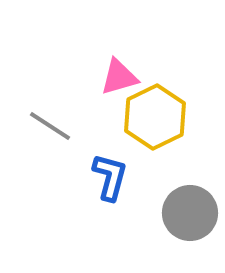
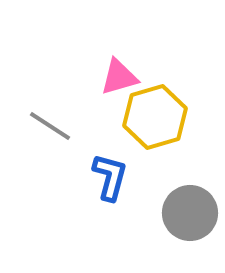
yellow hexagon: rotated 10 degrees clockwise
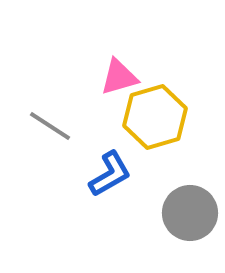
blue L-shape: moved 3 px up; rotated 45 degrees clockwise
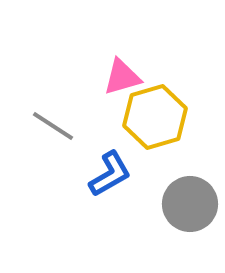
pink triangle: moved 3 px right
gray line: moved 3 px right
gray circle: moved 9 px up
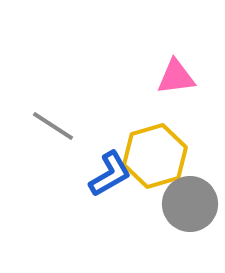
pink triangle: moved 54 px right; rotated 9 degrees clockwise
yellow hexagon: moved 39 px down
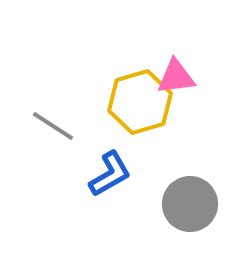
yellow hexagon: moved 15 px left, 54 px up
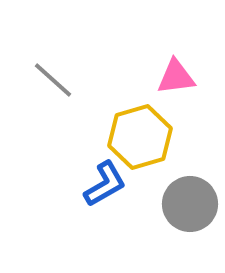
yellow hexagon: moved 35 px down
gray line: moved 46 px up; rotated 9 degrees clockwise
blue L-shape: moved 5 px left, 10 px down
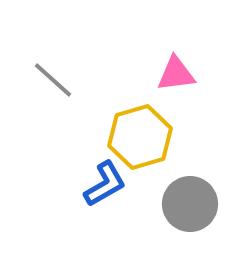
pink triangle: moved 3 px up
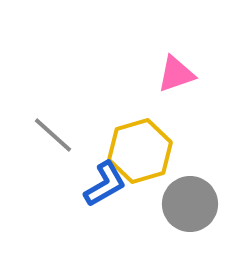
pink triangle: rotated 12 degrees counterclockwise
gray line: moved 55 px down
yellow hexagon: moved 14 px down
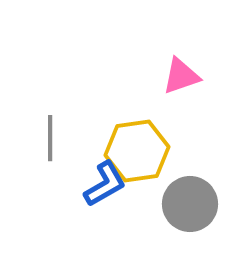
pink triangle: moved 5 px right, 2 px down
gray line: moved 3 px left, 3 px down; rotated 48 degrees clockwise
yellow hexagon: moved 3 px left; rotated 8 degrees clockwise
